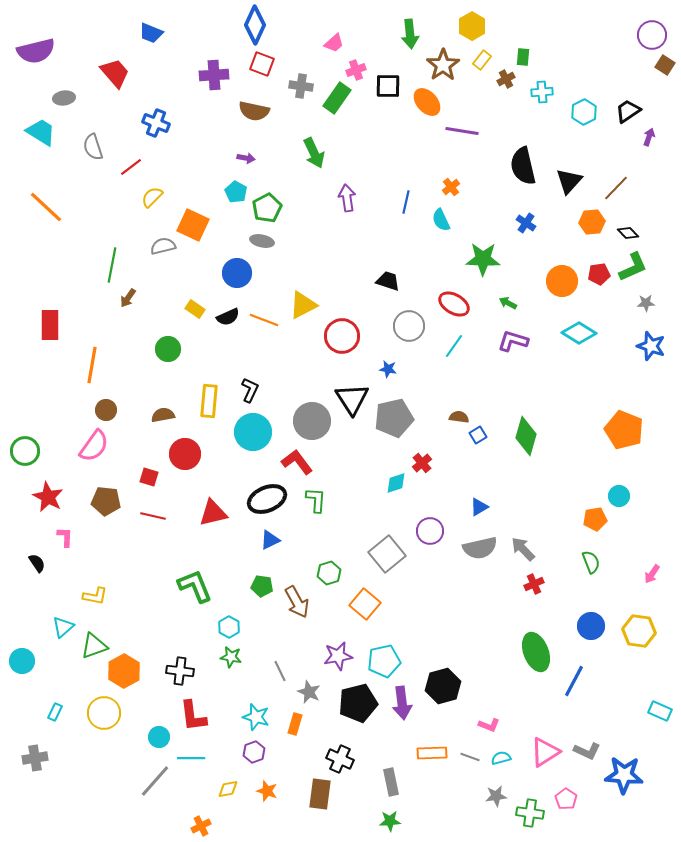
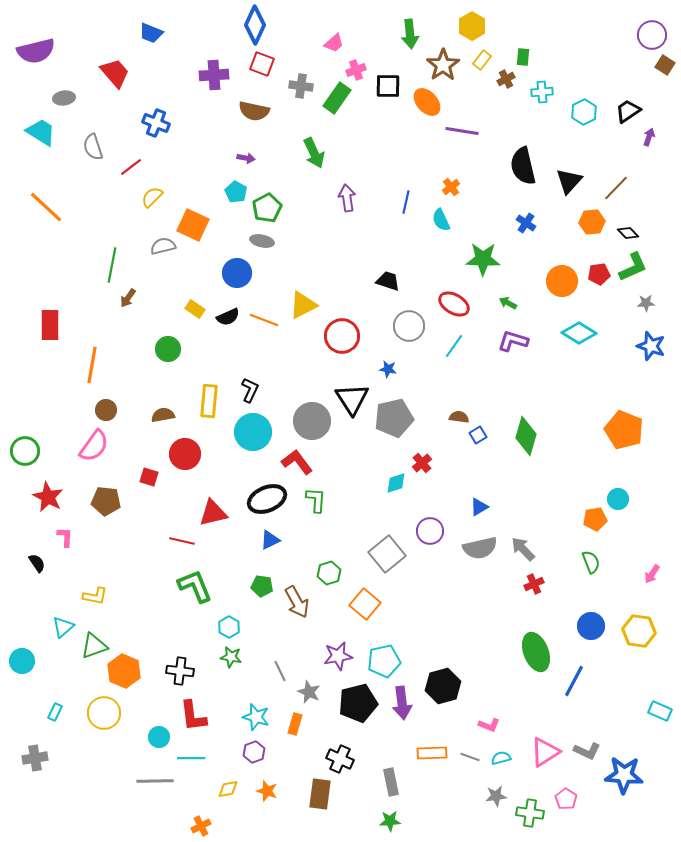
cyan circle at (619, 496): moved 1 px left, 3 px down
red line at (153, 516): moved 29 px right, 25 px down
orange hexagon at (124, 671): rotated 8 degrees counterclockwise
gray line at (155, 781): rotated 48 degrees clockwise
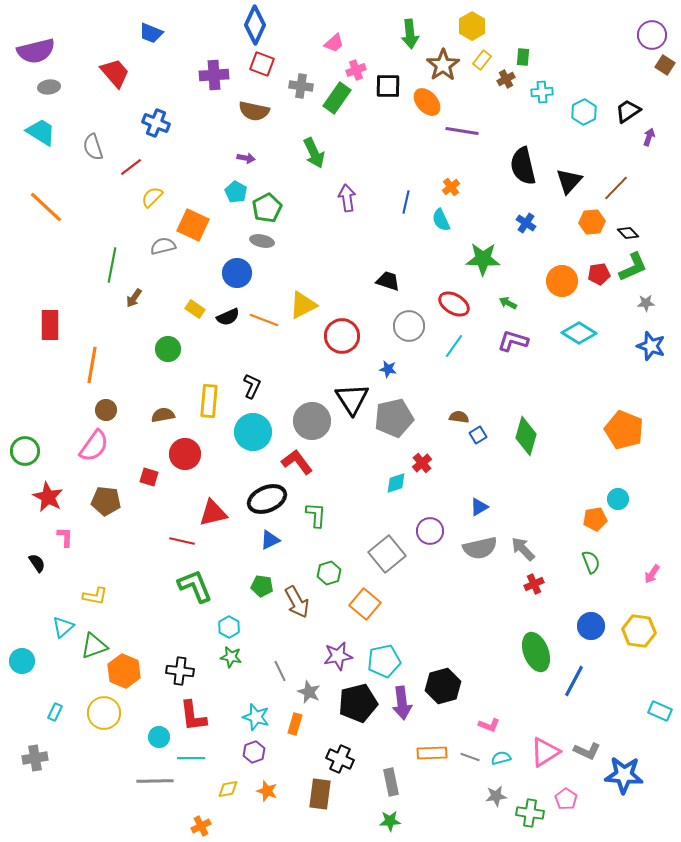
gray ellipse at (64, 98): moved 15 px left, 11 px up
brown arrow at (128, 298): moved 6 px right
black L-shape at (250, 390): moved 2 px right, 4 px up
green L-shape at (316, 500): moved 15 px down
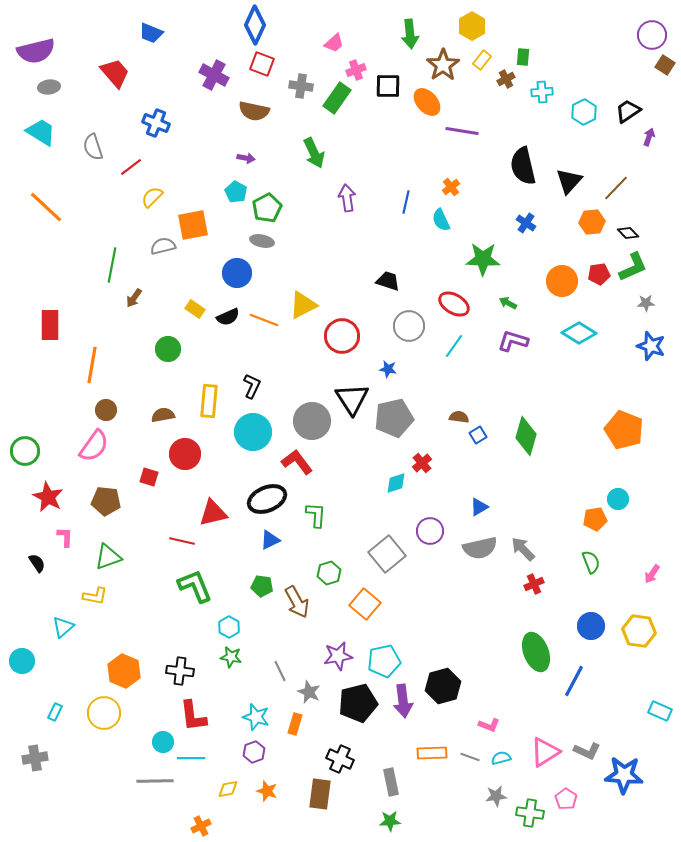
purple cross at (214, 75): rotated 32 degrees clockwise
orange square at (193, 225): rotated 36 degrees counterclockwise
green triangle at (94, 646): moved 14 px right, 89 px up
purple arrow at (402, 703): moved 1 px right, 2 px up
cyan circle at (159, 737): moved 4 px right, 5 px down
